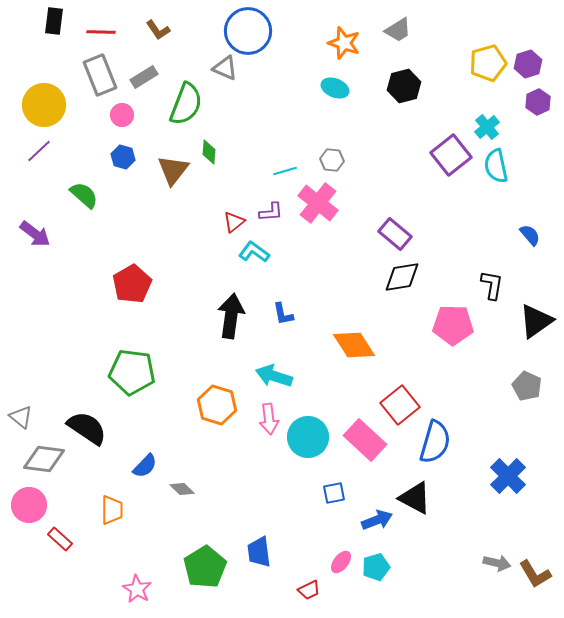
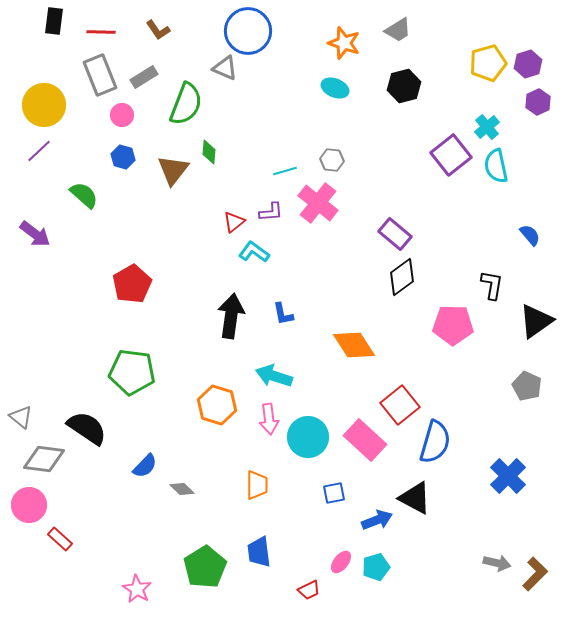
black diamond at (402, 277): rotated 27 degrees counterclockwise
orange trapezoid at (112, 510): moved 145 px right, 25 px up
brown L-shape at (535, 574): rotated 104 degrees counterclockwise
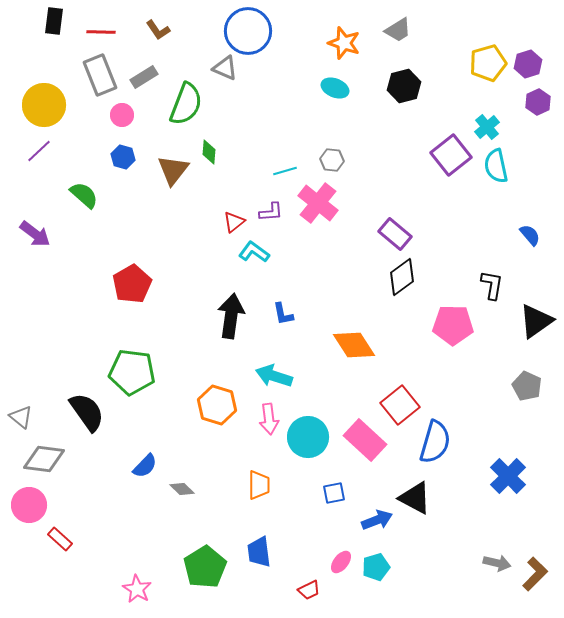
black semicircle at (87, 428): moved 16 px up; rotated 21 degrees clockwise
orange trapezoid at (257, 485): moved 2 px right
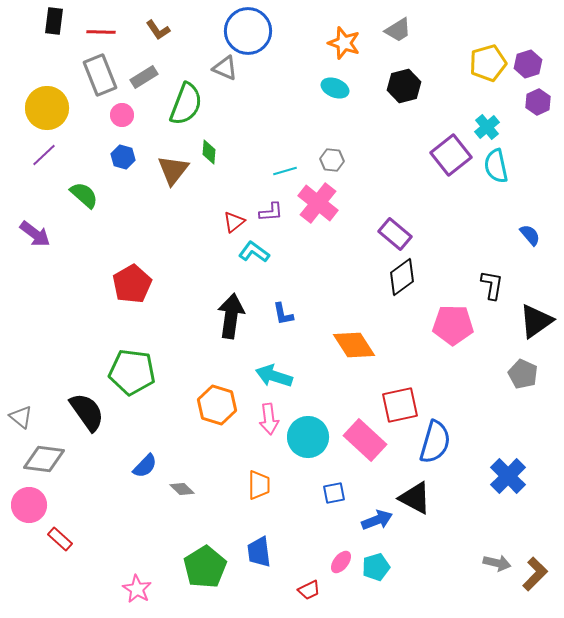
yellow circle at (44, 105): moved 3 px right, 3 px down
purple line at (39, 151): moved 5 px right, 4 px down
gray pentagon at (527, 386): moved 4 px left, 12 px up
red square at (400, 405): rotated 27 degrees clockwise
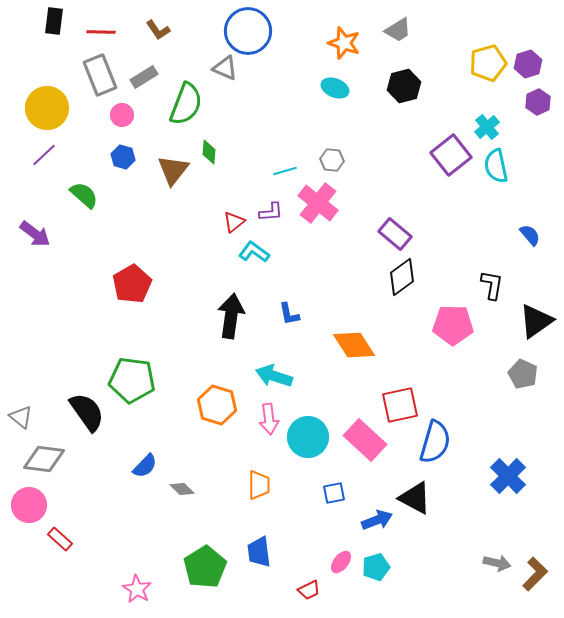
blue L-shape at (283, 314): moved 6 px right
green pentagon at (132, 372): moved 8 px down
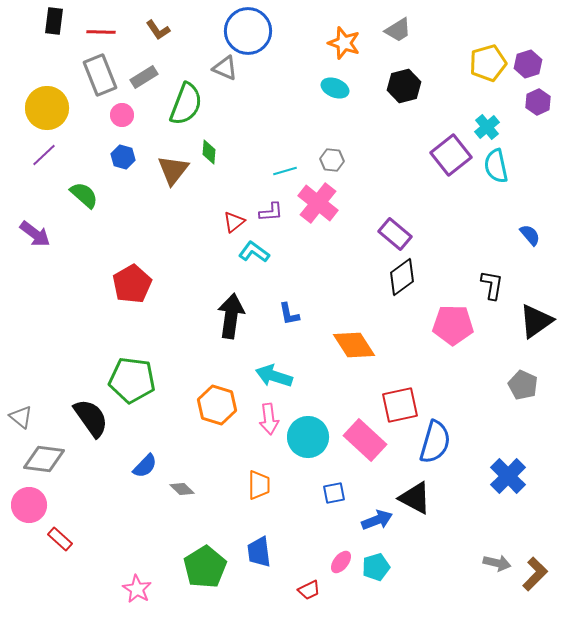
gray pentagon at (523, 374): moved 11 px down
black semicircle at (87, 412): moved 4 px right, 6 px down
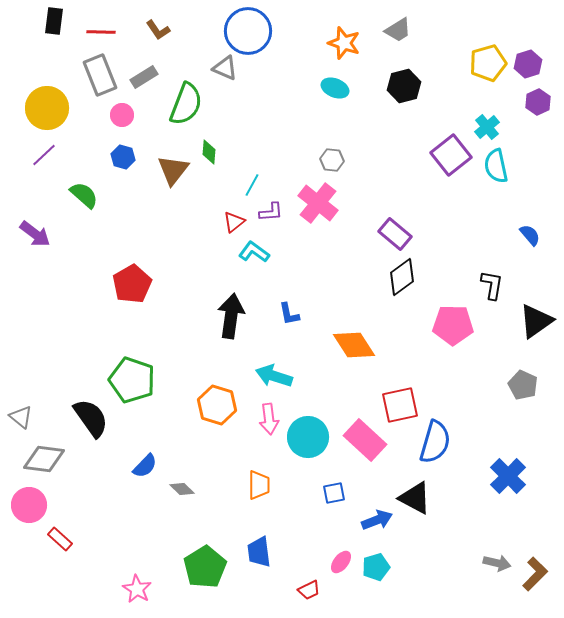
cyan line at (285, 171): moved 33 px left, 14 px down; rotated 45 degrees counterclockwise
green pentagon at (132, 380): rotated 12 degrees clockwise
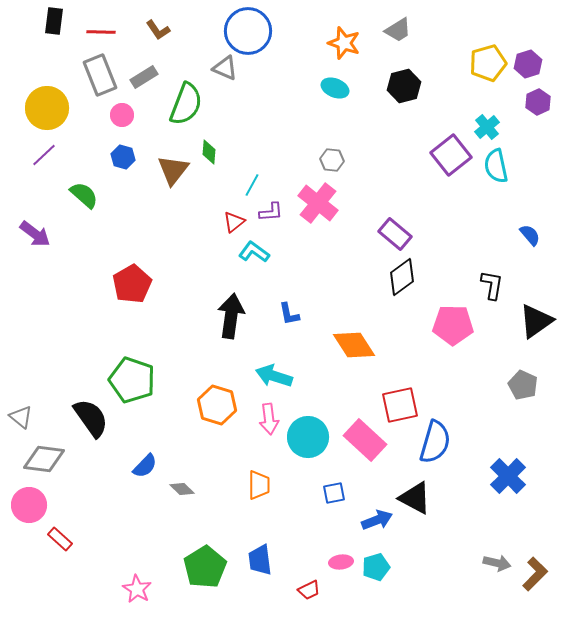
blue trapezoid at (259, 552): moved 1 px right, 8 px down
pink ellipse at (341, 562): rotated 45 degrees clockwise
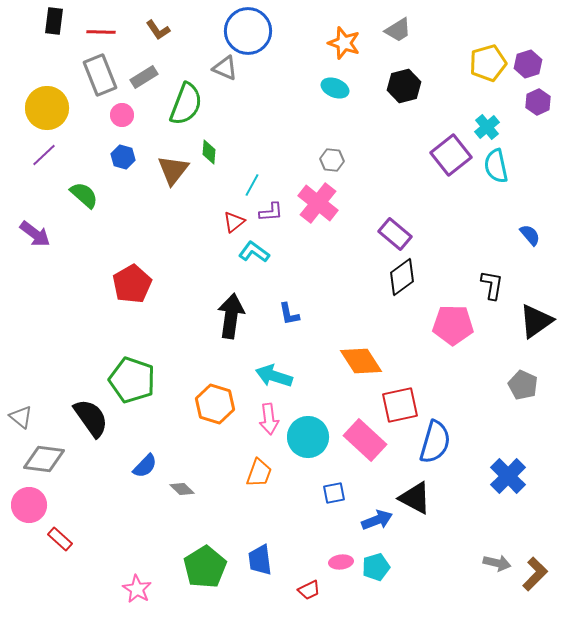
orange diamond at (354, 345): moved 7 px right, 16 px down
orange hexagon at (217, 405): moved 2 px left, 1 px up
orange trapezoid at (259, 485): moved 12 px up; rotated 20 degrees clockwise
